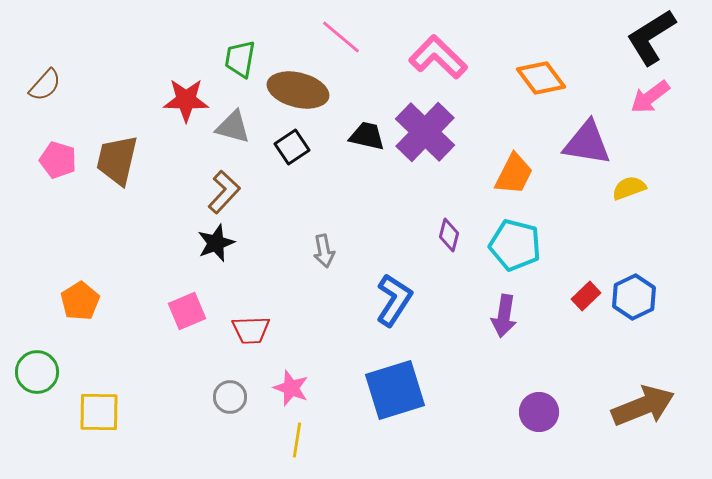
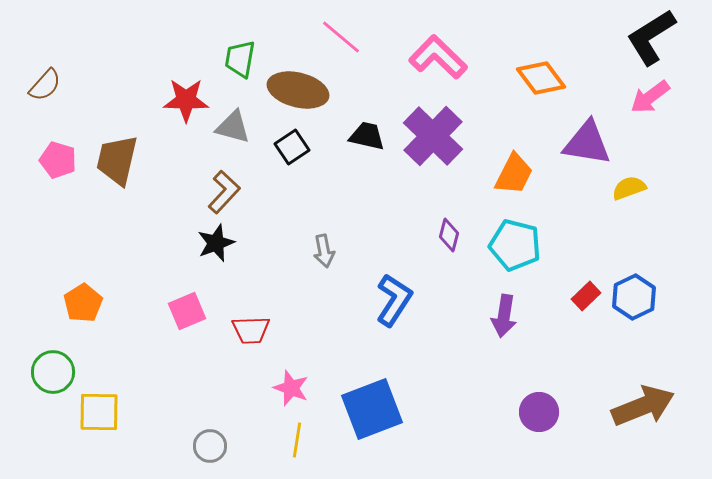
purple cross: moved 8 px right, 4 px down
orange pentagon: moved 3 px right, 2 px down
green circle: moved 16 px right
blue square: moved 23 px left, 19 px down; rotated 4 degrees counterclockwise
gray circle: moved 20 px left, 49 px down
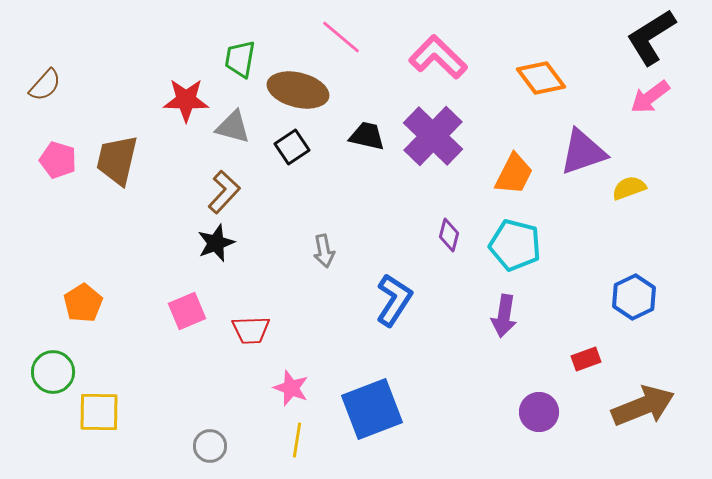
purple triangle: moved 4 px left, 9 px down; rotated 28 degrees counterclockwise
red rectangle: moved 63 px down; rotated 24 degrees clockwise
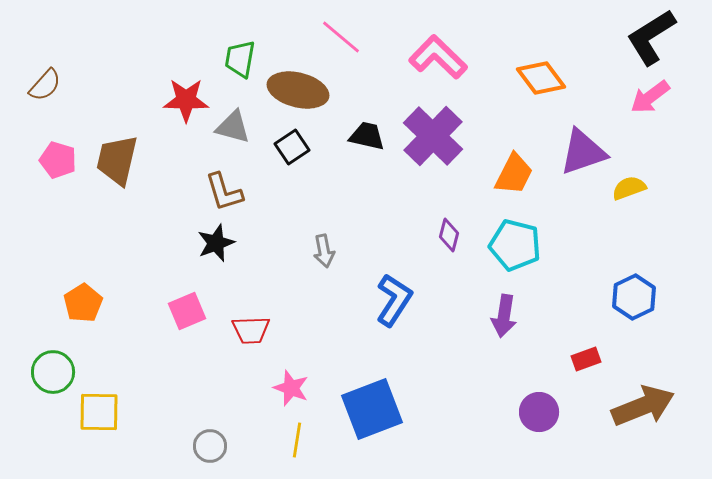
brown L-shape: rotated 120 degrees clockwise
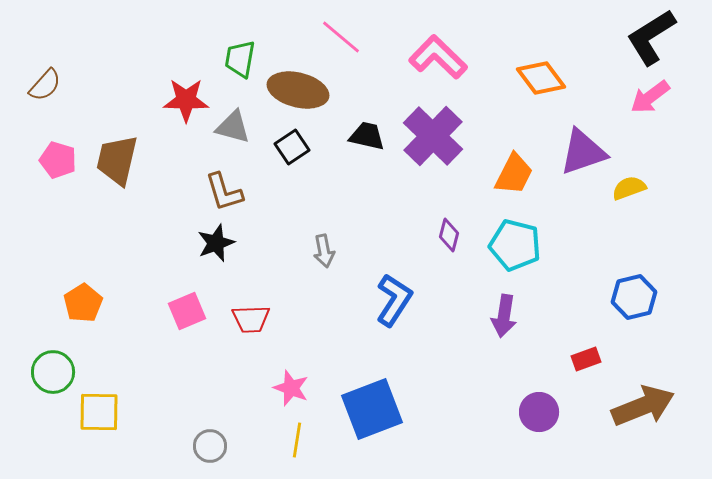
blue hexagon: rotated 12 degrees clockwise
red trapezoid: moved 11 px up
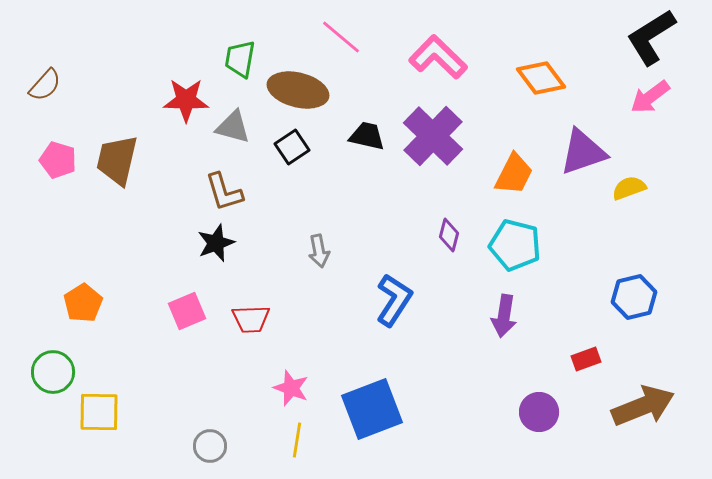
gray arrow: moved 5 px left
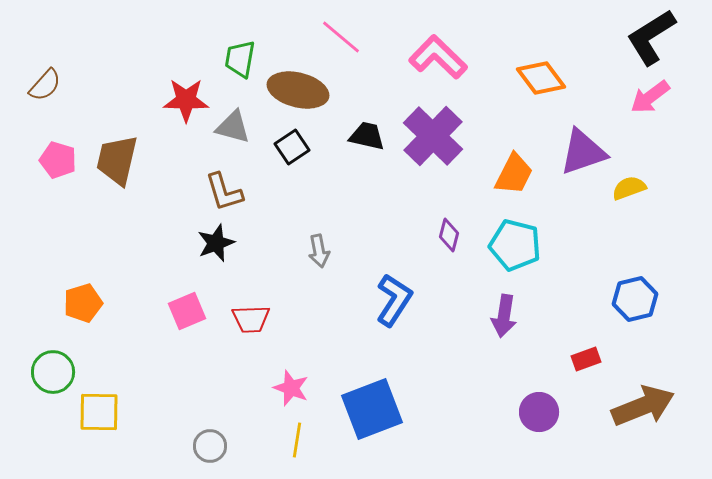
blue hexagon: moved 1 px right, 2 px down
orange pentagon: rotated 15 degrees clockwise
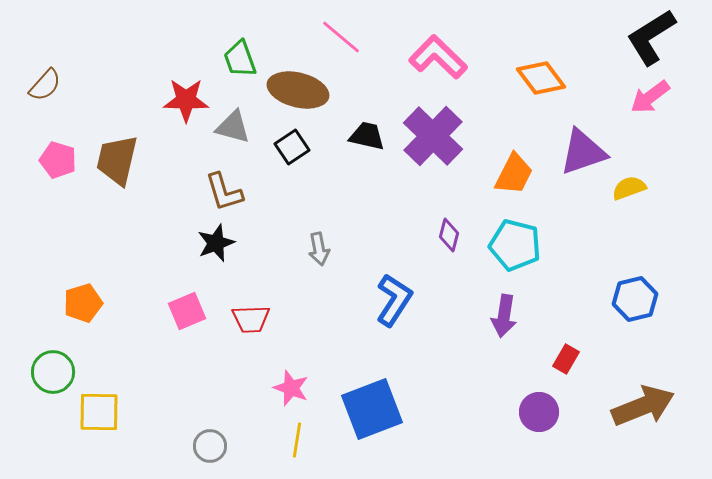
green trapezoid: rotated 30 degrees counterclockwise
gray arrow: moved 2 px up
red rectangle: moved 20 px left; rotated 40 degrees counterclockwise
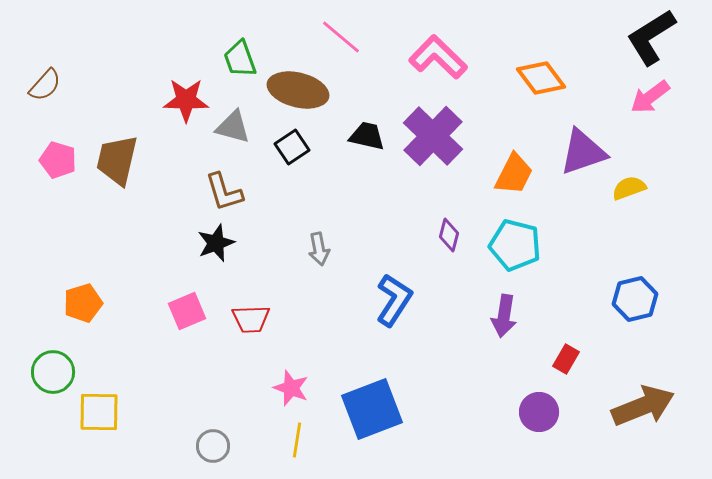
gray circle: moved 3 px right
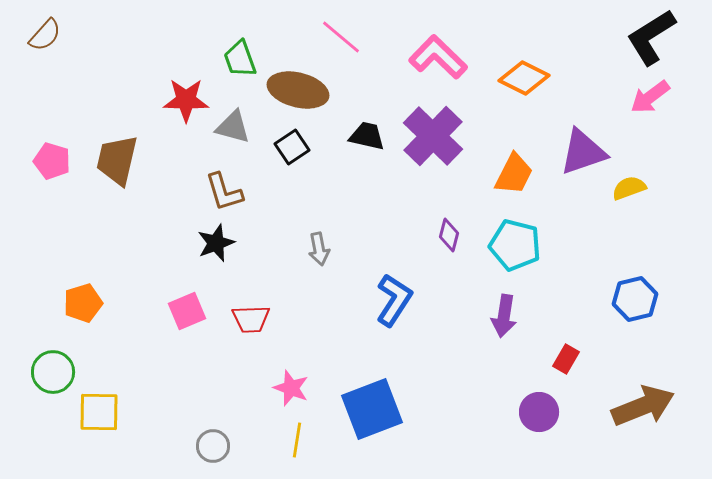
orange diamond: moved 17 px left; rotated 27 degrees counterclockwise
brown semicircle: moved 50 px up
pink pentagon: moved 6 px left, 1 px down
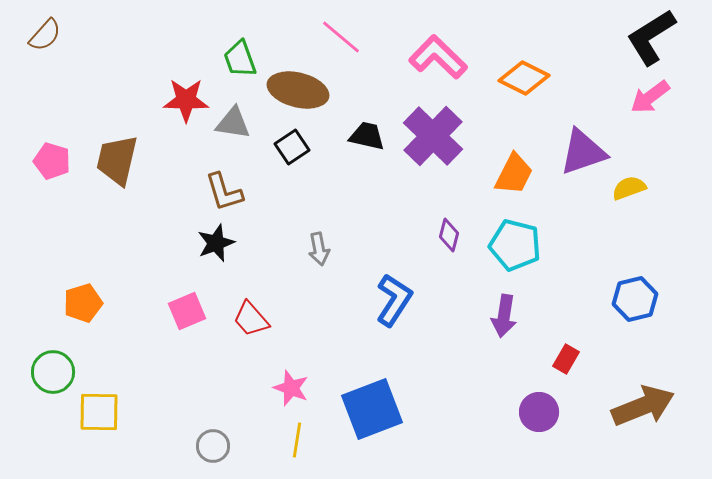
gray triangle: moved 4 px up; rotated 6 degrees counterclockwise
red trapezoid: rotated 51 degrees clockwise
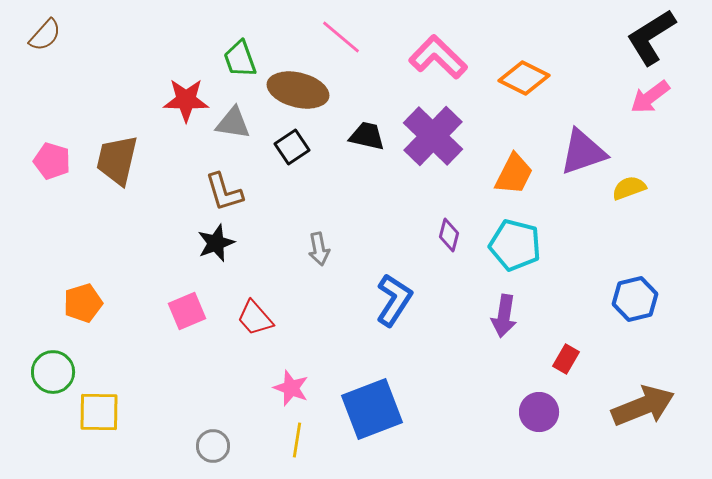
red trapezoid: moved 4 px right, 1 px up
